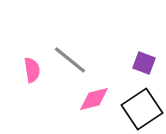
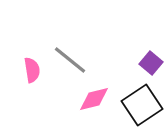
purple square: moved 7 px right; rotated 20 degrees clockwise
black square: moved 4 px up
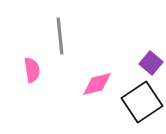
gray line: moved 10 px left, 24 px up; rotated 45 degrees clockwise
pink diamond: moved 3 px right, 15 px up
black square: moved 3 px up
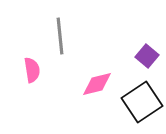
purple square: moved 4 px left, 7 px up
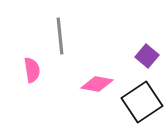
pink diamond: rotated 24 degrees clockwise
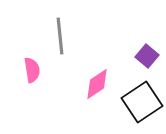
pink diamond: rotated 44 degrees counterclockwise
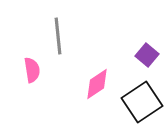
gray line: moved 2 px left
purple square: moved 1 px up
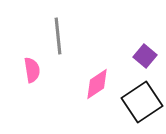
purple square: moved 2 px left, 1 px down
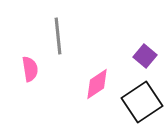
pink semicircle: moved 2 px left, 1 px up
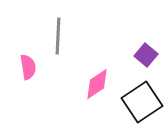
gray line: rotated 9 degrees clockwise
purple square: moved 1 px right, 1 px up
pink semicircle: moved 2 px left, 2 px up
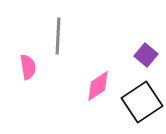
pink diamond: moved 1 px right, 2 px down
